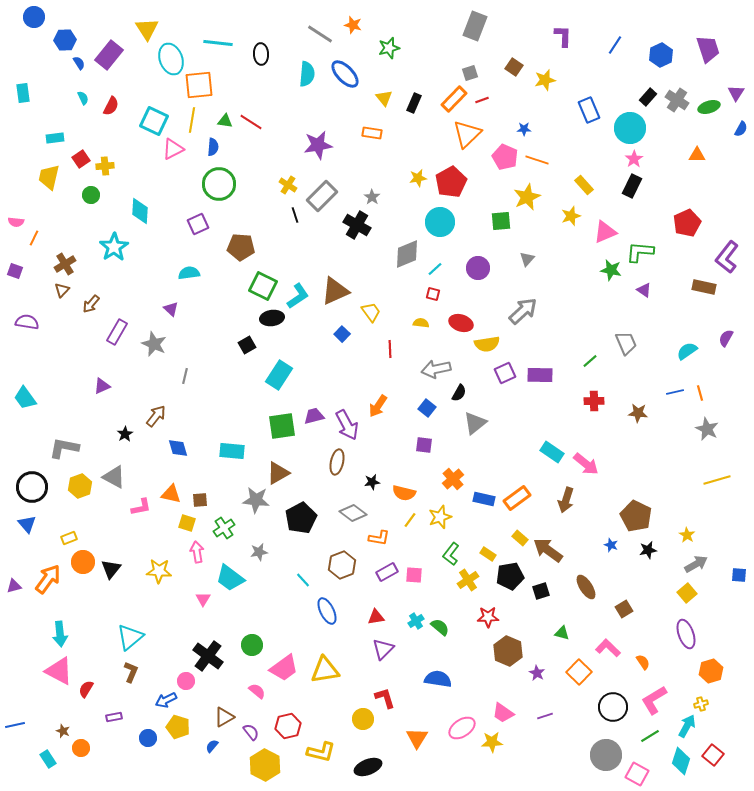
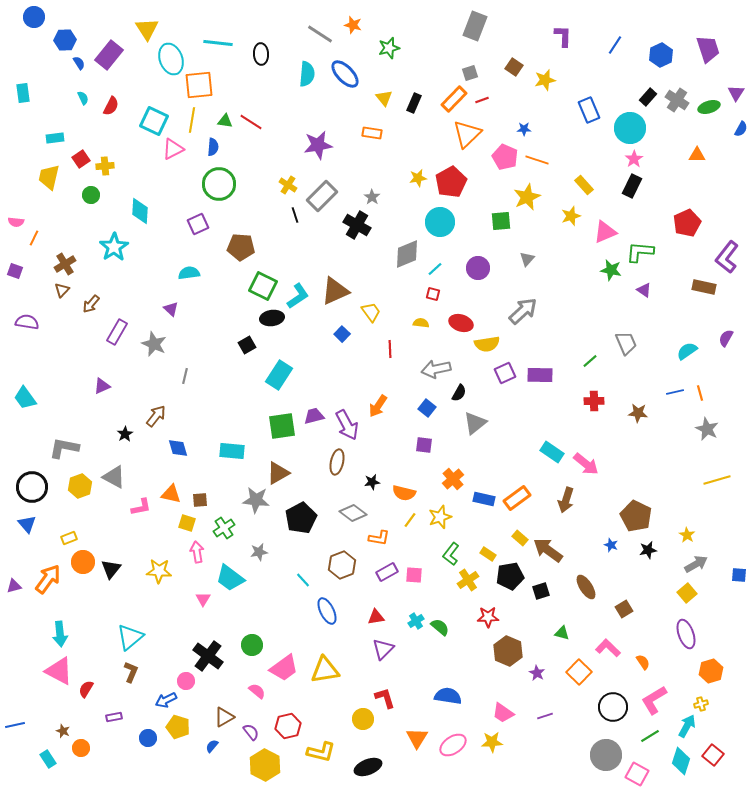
blue semicircle at (438, 679): moved 10 px right, 17 px down
pink ellipse at (462, 728): moved 9 px left, 17 px down
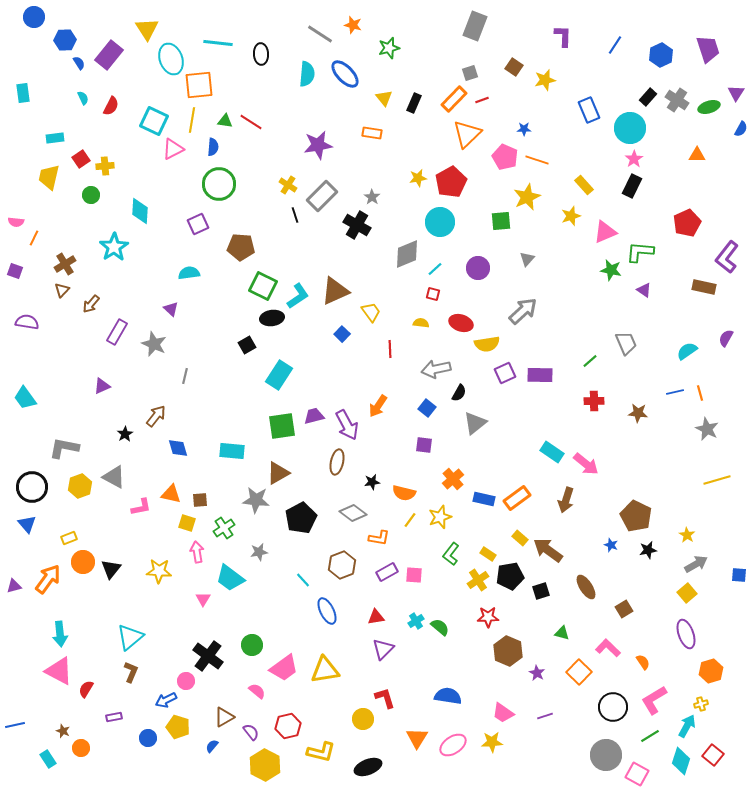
yellow cross at (468, 580): moved 10 px right
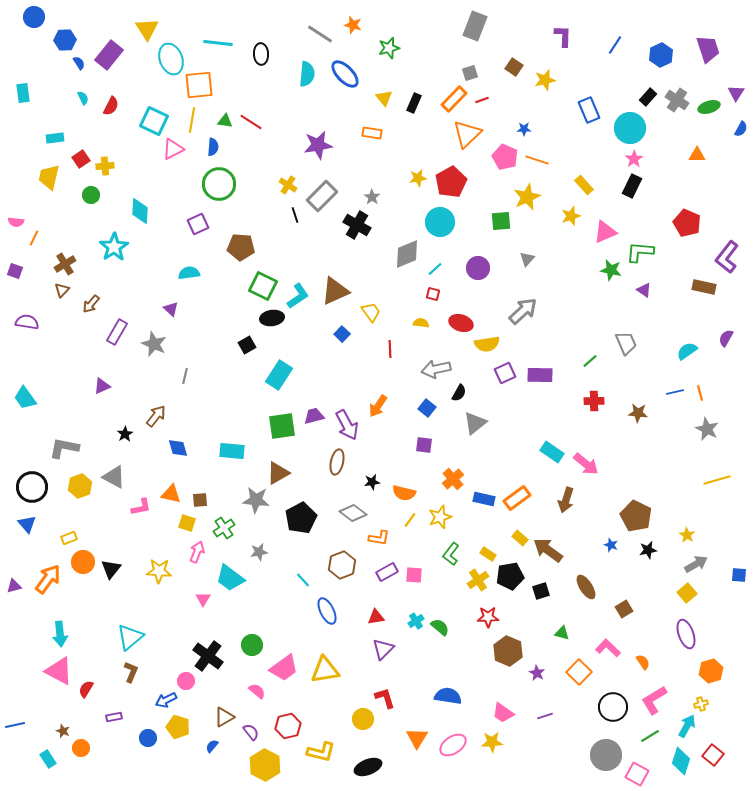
red pentagon at (687, 223): rotated 24 degrees counterclockwise
pink arrow at (197, 552): rotated 30 degrees clockwise
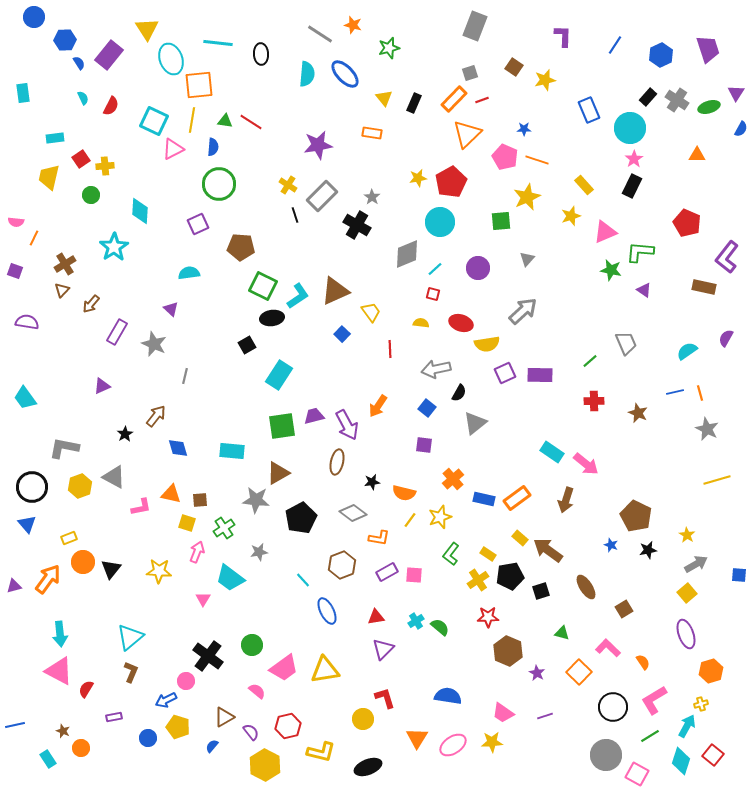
brown star at (638, 413): rotated 18 degrees clockwise
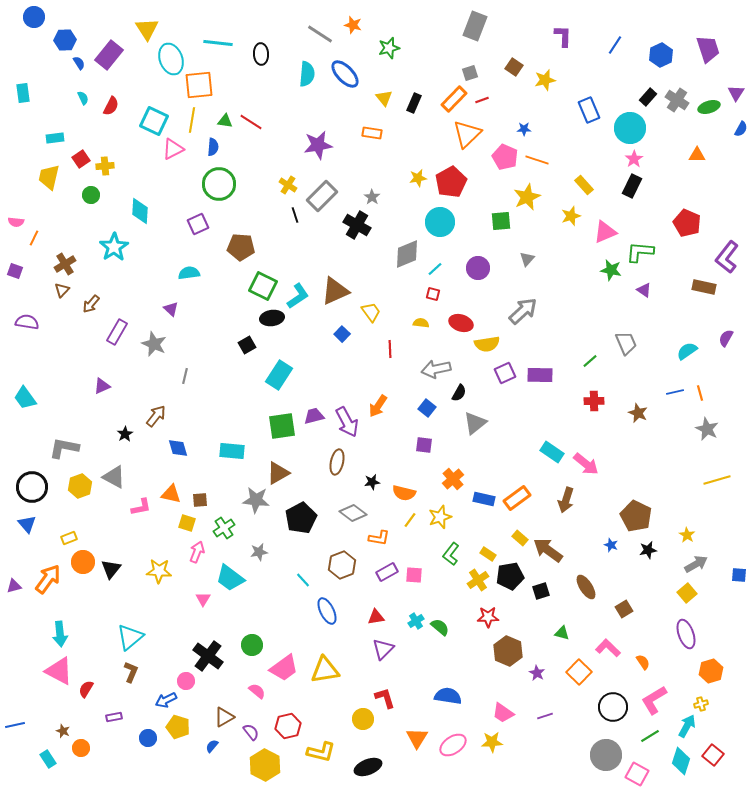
purple arrow at (347, 425): moved 3 px up
